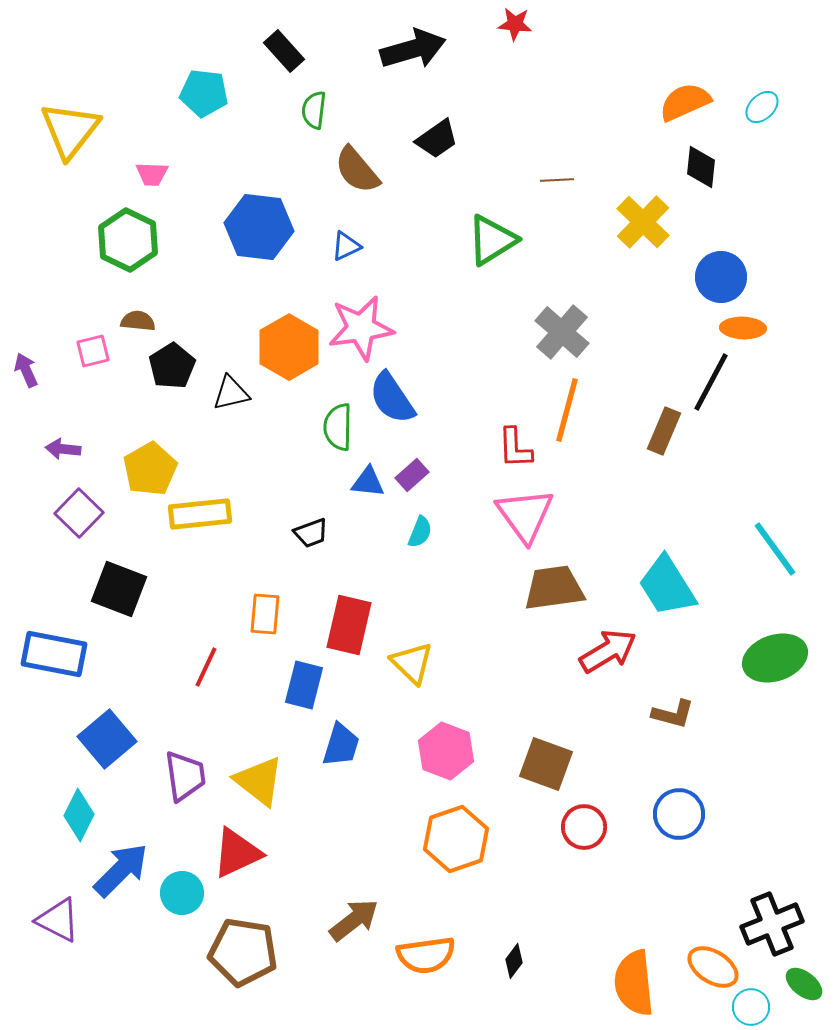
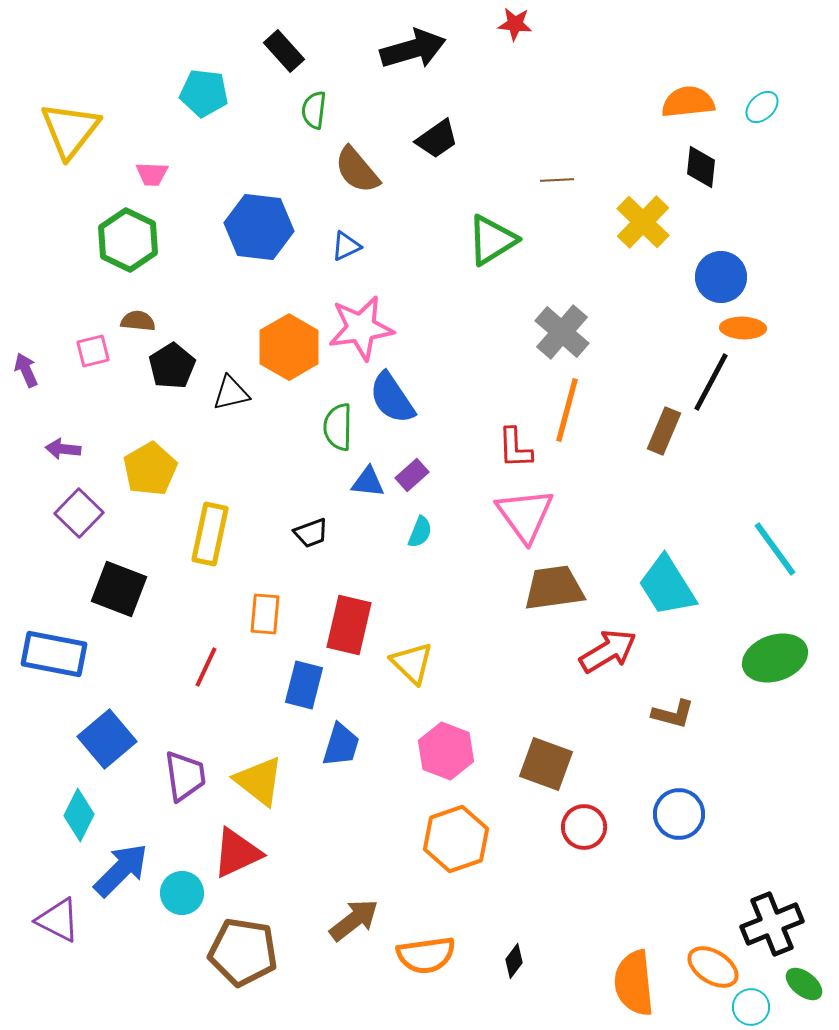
orange semicircle at (685, 102): moved 3 px right; rotated 18 degrees clockwise
yellow rectangle at (200, 514): moved 10 px right, 20 px down; rotated 72 degrees counterclockwise
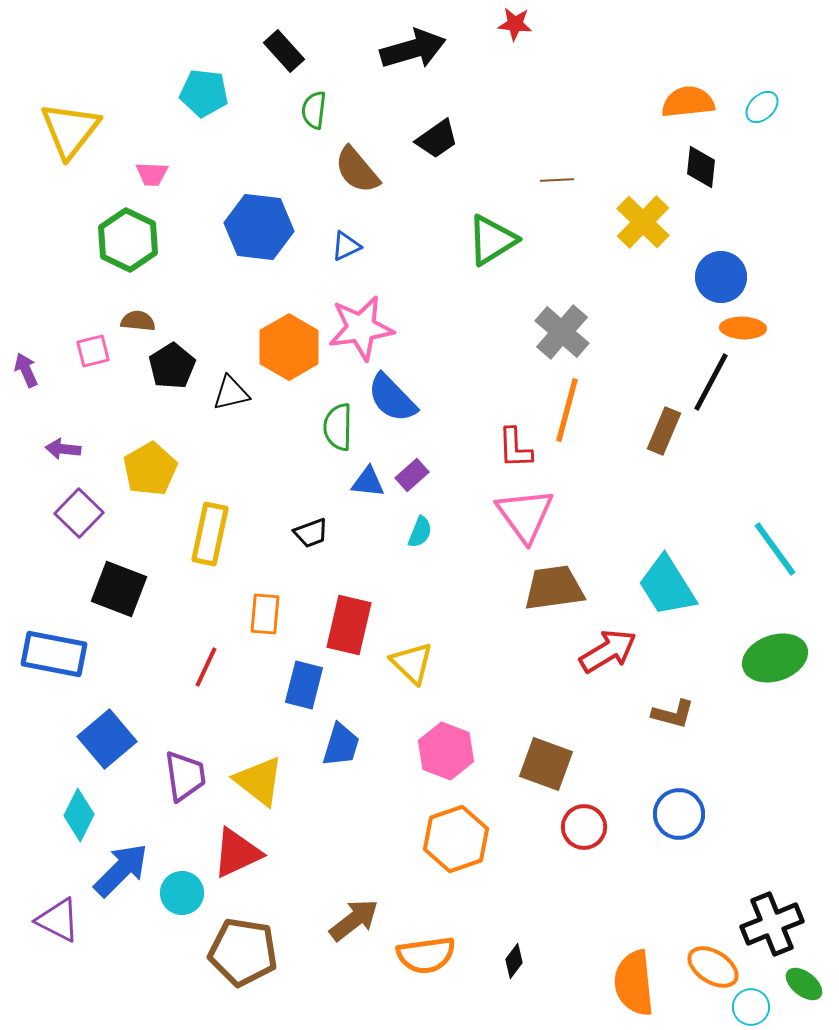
blue semicircle at (392, 398): rotated 10 degrees counterclockwise
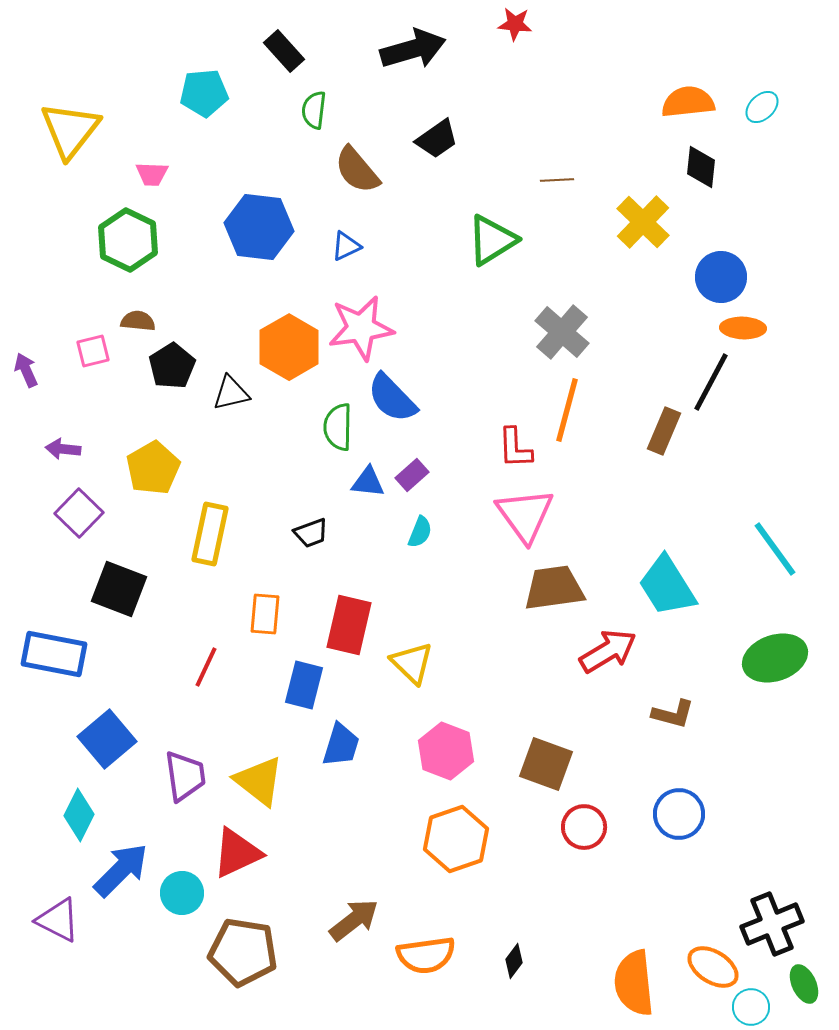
cyan pentagon at (204, 93): rotated 12 degrees counterclockwise
yellow pentagon at (150, 469): moved 3 px right, 1 px up
green ellipse at (804, 984): rotated 27 degrees clockwise
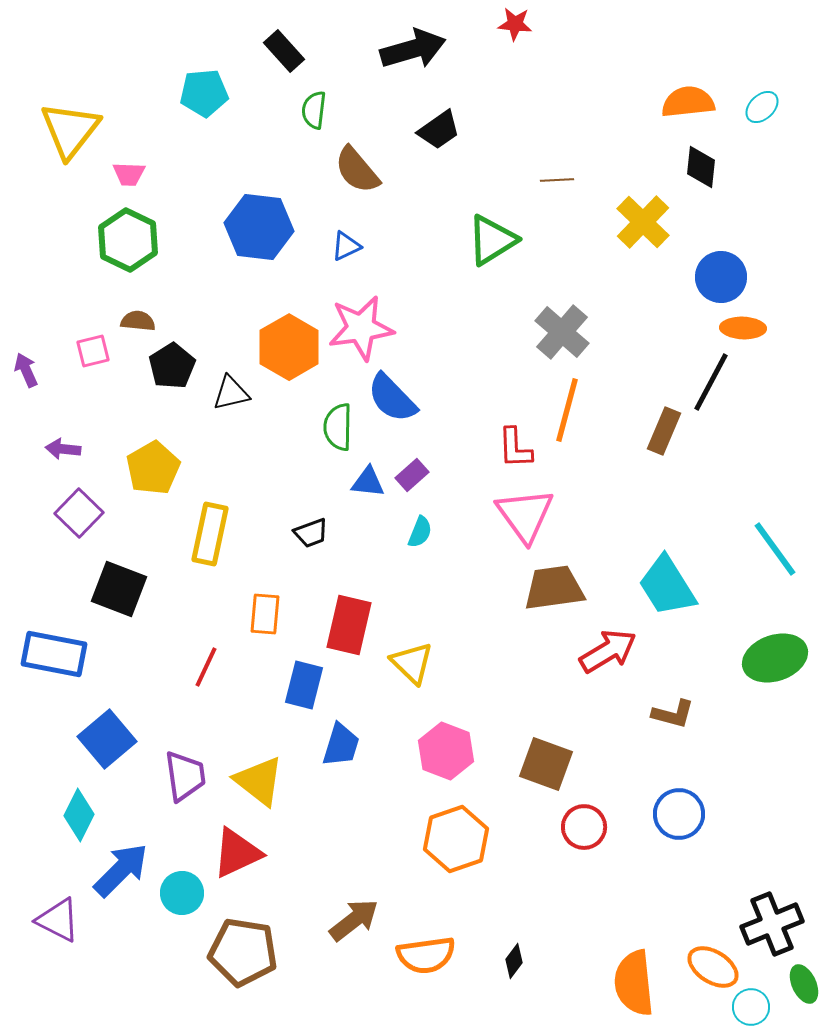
black trapezoid at (437, 139): moved 2 px right, 9 px up
pink trapezoid at (152, 174): moved 23 px left
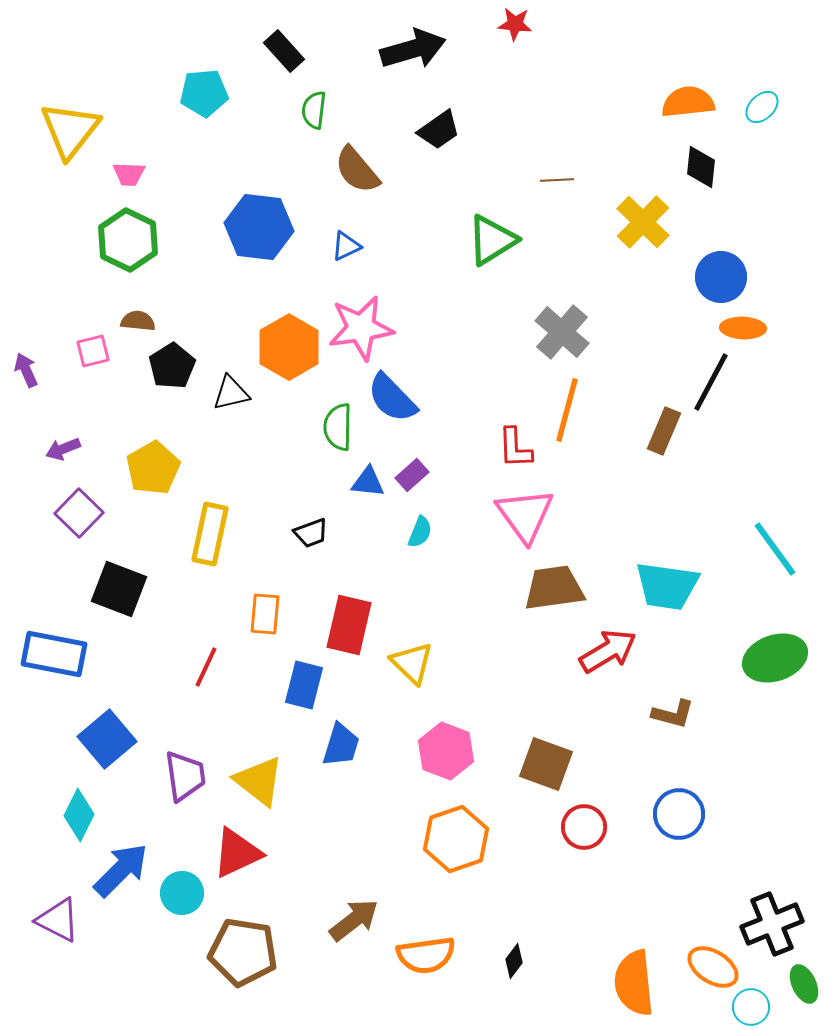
purple arrow at (63, 449): rotated 28 degrees counterclockwise
cyan trapezoid at (667, 586): rotated 50 degrees counterclockwise
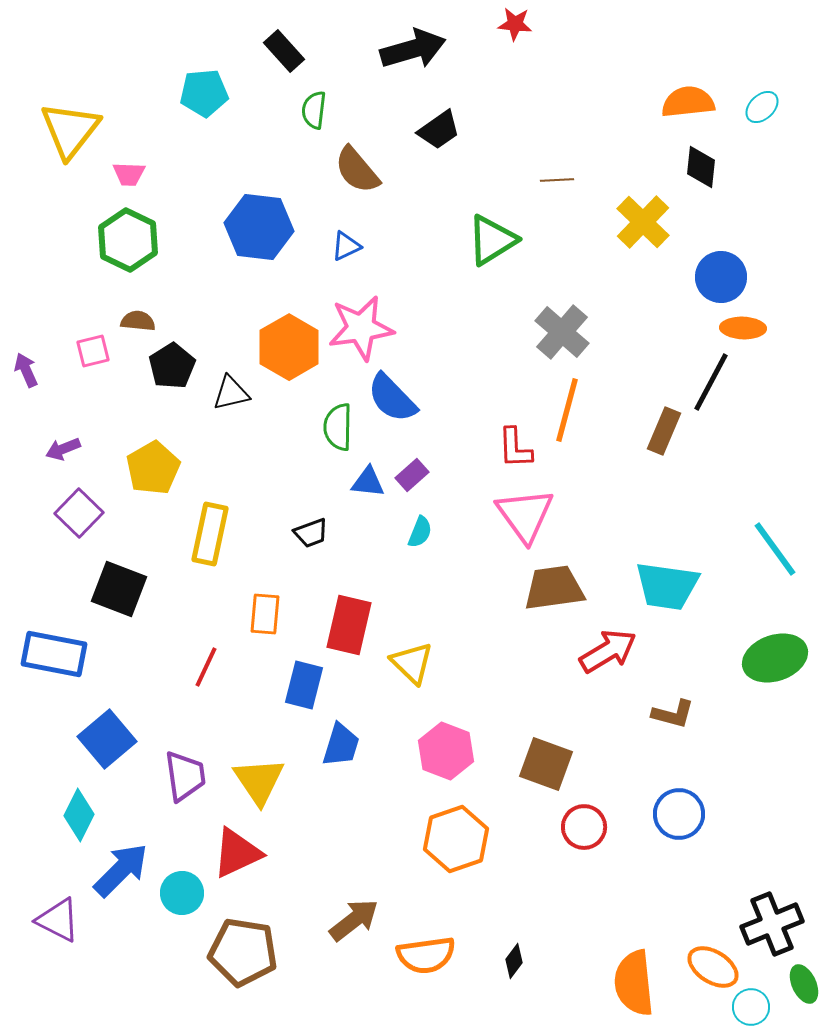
yellow triangle at (259, 781): rotated 18 degrees clockwise
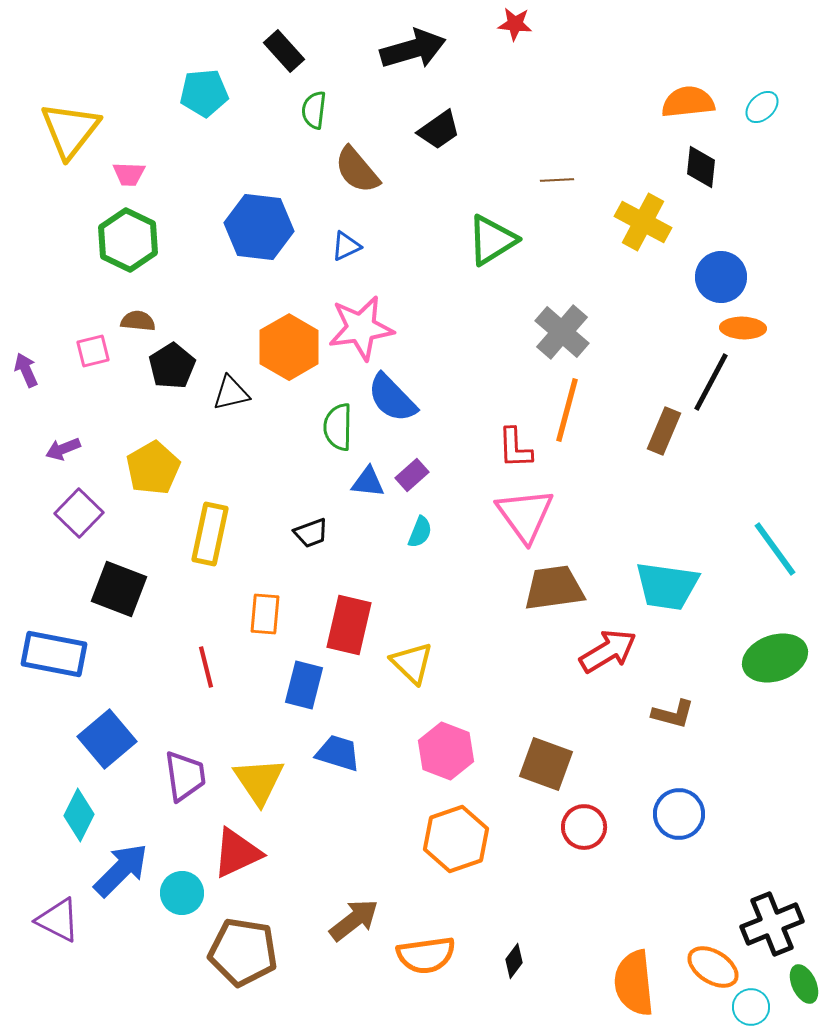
yellow cross at (643, 222): rotated 16 degrees counterclockwise
red line at (206, 667): rotated 39 degrees counterclockwise
blue trapezoid at (341, 745): moved 3 px left, 8 px down; rotated 90 degrees counterclockwise
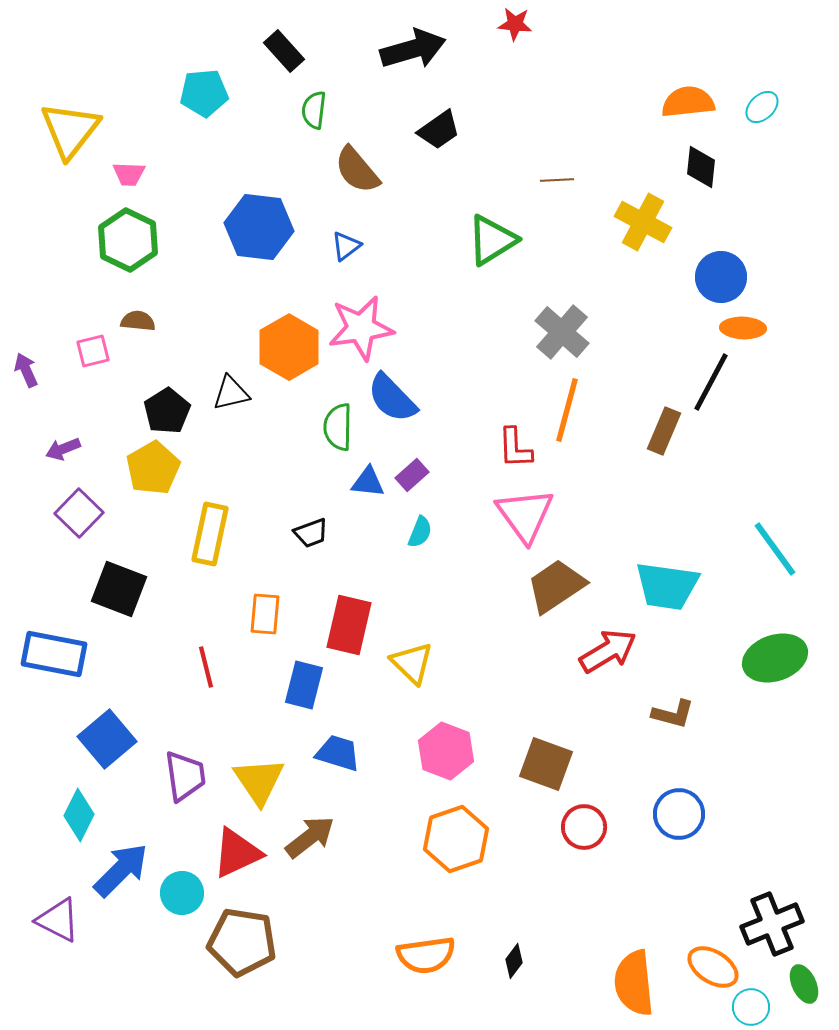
blue triangle at (346, 246): rotated 12 degrees counterclockwise
black pentagon at (172, 366): moved 5 px left, 45 px down
brown trapezoid at (554, 588): moved 2 px right, 2 px up; rotated 26 degrees counterclockwise
brown arrow at (354, 920): moved 44 px left, 83 px up
brown pentagon at (243, 952): moved 1 px left, 10 px up
